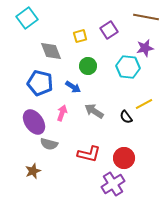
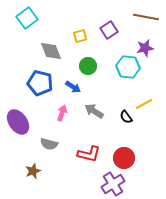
purple ellipse: moved 16 px left
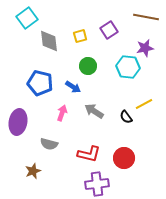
gray diamond: moved 2 px left, 10 px up; rotated 15 degrees clockwise
purple ellipse: rotated 45 degrees clockwise
purple cross: moved 16 px left; rotated 25 degrees clockwise
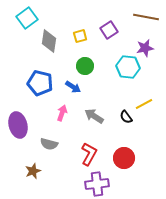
gray diamond: rotated 15 degrees clockwise
green circle: moved 3 px left
gray arrow: moved 5 px down
purple ellipse: moved 3 px down; rotated 25 degrees counterclockwise
red L-shape: rotated 75 degrees counterclockwise
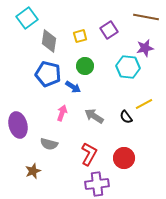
blue pentagon: moved 8 px right, 9 px up
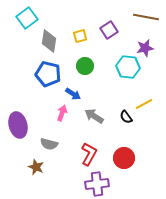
blue arrow: moved 7 px down
brown star: moved 3 px right, 4 px up; rotated 28 degrees counterclockwise
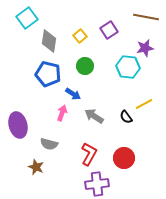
yellow square: rotated 24 degrees counterclockwise
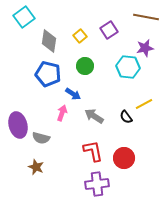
cyan square: moved 3 px left, 1 px up
gray semicircle: moved 8 px left, 6 px up
red L-shape: moved 4 px right, 3 px up; rotated 40 degrees counterclockwise
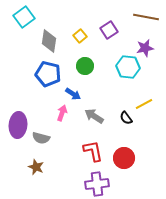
black semicircle: moved 1 px down
purple ellipse: rotated 20 degrees clockwise
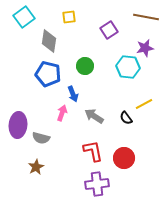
yellow square: moved 11 px left, 19 px up; rotated 32 degrees clockwise
blue arrow: rotated 35 degrees clockwise
brown star: rotated 21 degrees clockwise
